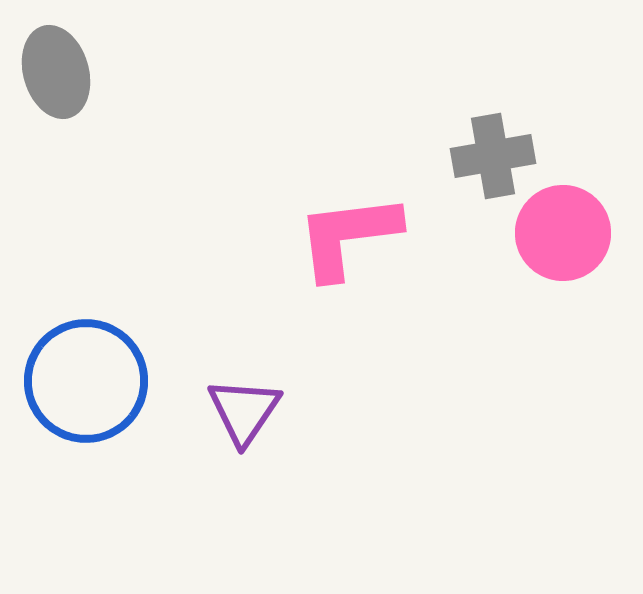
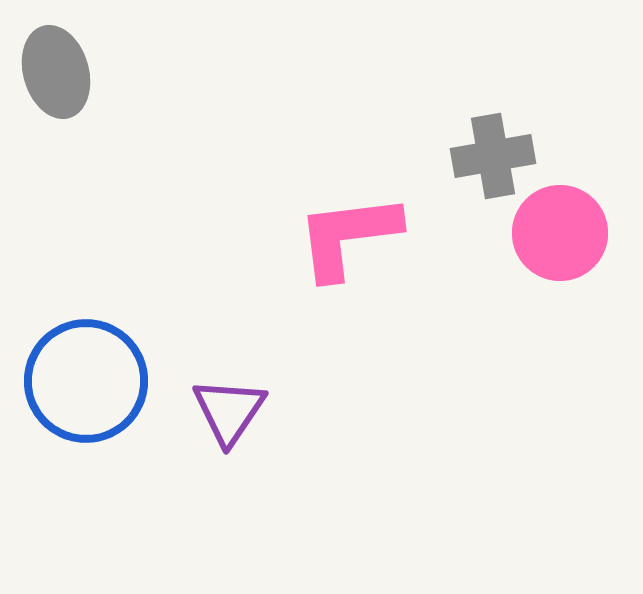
pink circle: moved 3 px left
purple triangle: moved 15 px left
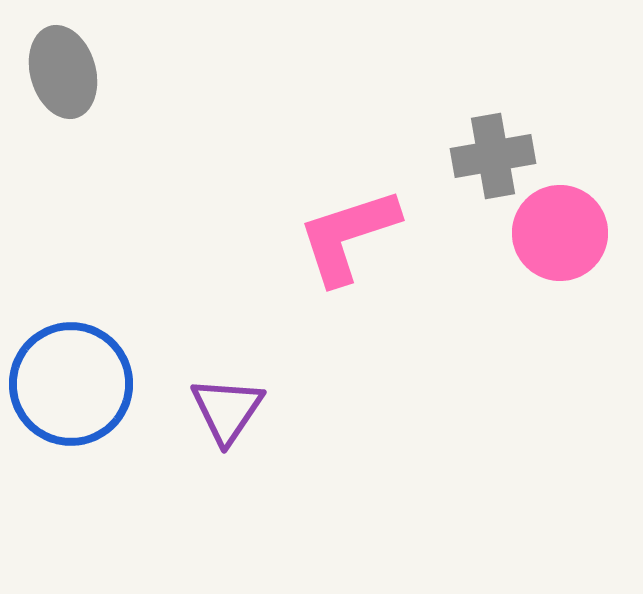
gray ellipse: moved 7 px right
pink L-shape: rotated 11 degrees counterclockwise
blue circle: moved 15 px left, 3 px down
purple triangle: moved 2 px left, 1 px up
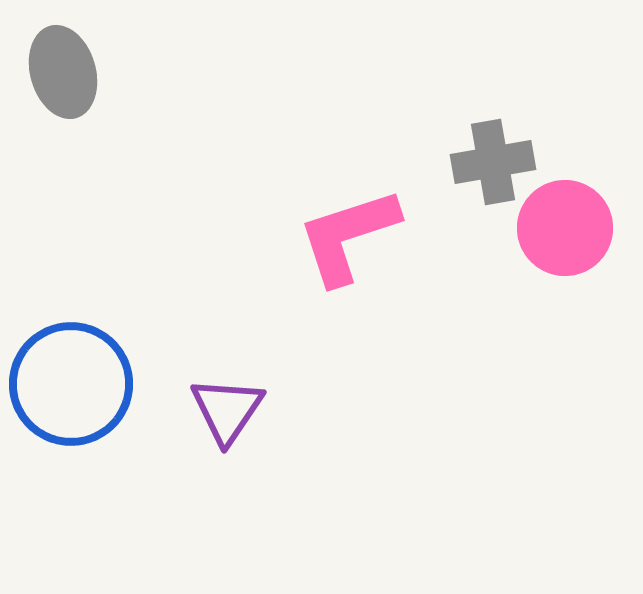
gray cross: moved 6 px down
pink circle: moved 5 px right, 5 px up
